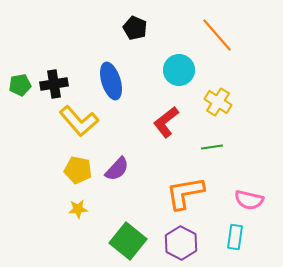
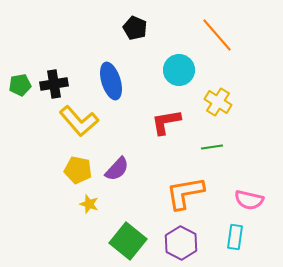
red L-shape: rotated 28 degrees clockwise
yellow star: moved 11 px right, 5 px up; rotated 24 degrees clockwise
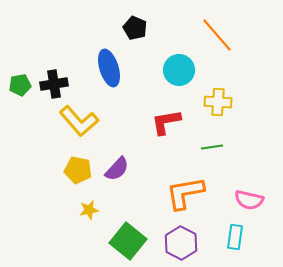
blue ellipse: moved 2 px left, 13 px up
yellow cross: rotated 28 degrees counterclockwise
yellow star: moved 6 px down; rotated 30 degrees counterclockwise
